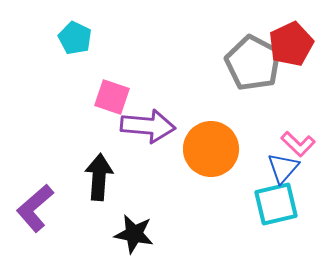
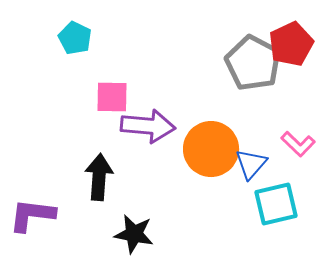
pink square: rotated 18 degrees counterclockwise
blue triangle: moved 32 px left, 4 px up
purple L-shape: moved 3 px left, 7 px down; rotated 48 degrees clockwise
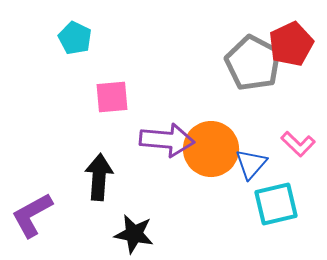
pink square: rotated 6 degrees counterclockwise
purple arrow: moved 19 px right, 14 px down
purple L-shape: rotated 36 degrees counterclockwise
